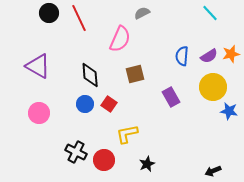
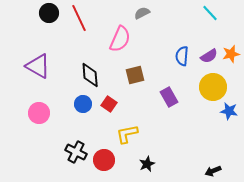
brown square: moved 1 px down
purple rectangle: moved 2 px left
blue circle: moved 2 px left
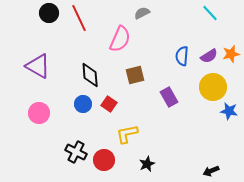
black arrow: moved 2 px left
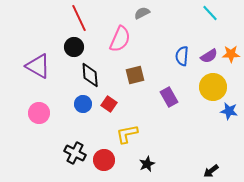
black circle: moved 25 px right, 34 px down
orange star: rotated 12 degrees clockwise
black cross: moved 1 px left, 1 px down
black arrow: rotated 14 degrees counterclockwise
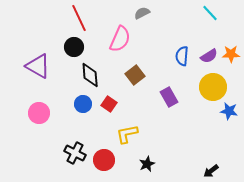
brown square: rotated 24 degrees counterclockwise
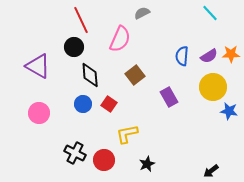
red line: moved 2 px right, 2 px down
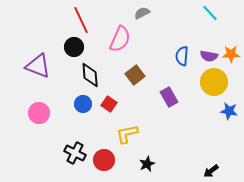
purple semicircle: rotated 42 degrees clockwise
purple triangle: rotated 8 degrees counterclockwise
yellow circle: moved 1 px right, 5 px up
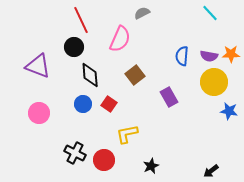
black star: moved 4 px right, 2 px down
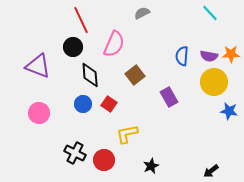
pink semicircle: moved 6 px left, 5 px down
black circle: moved 1 px left
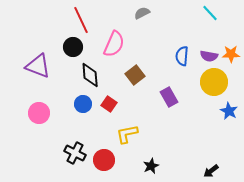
blue star: rotated 18 degrees clockwise
